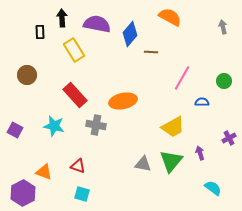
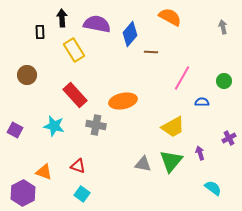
cyan square: rotated 21 degrees clockwise
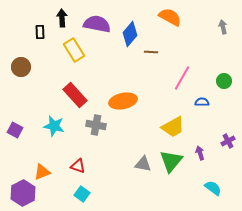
brown circle: moved 6 px left, 8 px up
purple cross: moved 1 px left, 3 px down
orange triangle: moved 2 px left; rotated 42 degrees counterclockwise
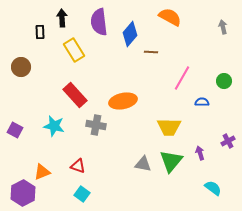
purple semicircle: moved 2 px right, 2 px up; rotated 108 degrees counterclockwise
yellow trapezoid: moved 4 px left; rotated 30 degrees clockwise
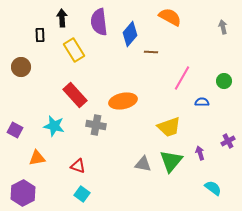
black rectangle: moved 3 px down
yellow trapezoid: rotated 20 degrees counterclockwise
orange triangle: moved 5 px left, 14 px up; rotated 12 degrees clockwise
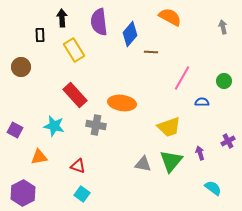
orange ellipse: moved 1 px left, 2 px down; rotated 20 degrees clockwise
orange triangle: moved 2 px right, 1 px up
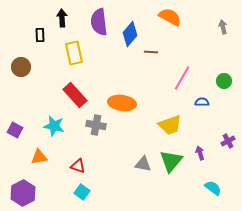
yellow rectangle: moved 3 px down; rotated 20 degrees clockwise
yellow trapezoid: moved 1 px right, 2 px up
cyan square: moved 2 px up
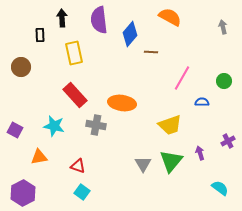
purple semicircle: moved 2 px up
gray triangle: rotated 48 degrees clockwise
cyan semicircle: moved 7 px right
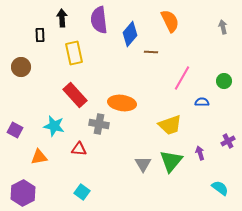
orange semicircle: moved 4 px down; rotated 35 degrees clockwise
gray cross: moved 3 px right, 1 px up
red triangle: moved 1 px right, 17 px up; rotated 14 degrees counterclockwise
